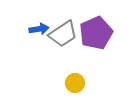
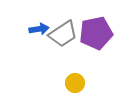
purple pentagon: rotated 12 degrees clockwise
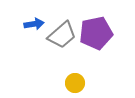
blue arrow: moved 5 px left, 5 px up
gray trapezoid: moved 1 px left, 1 px down; rotated 8 degrees counterclockwise
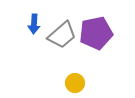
blue arrow: rotated 102 degrees clockwise
